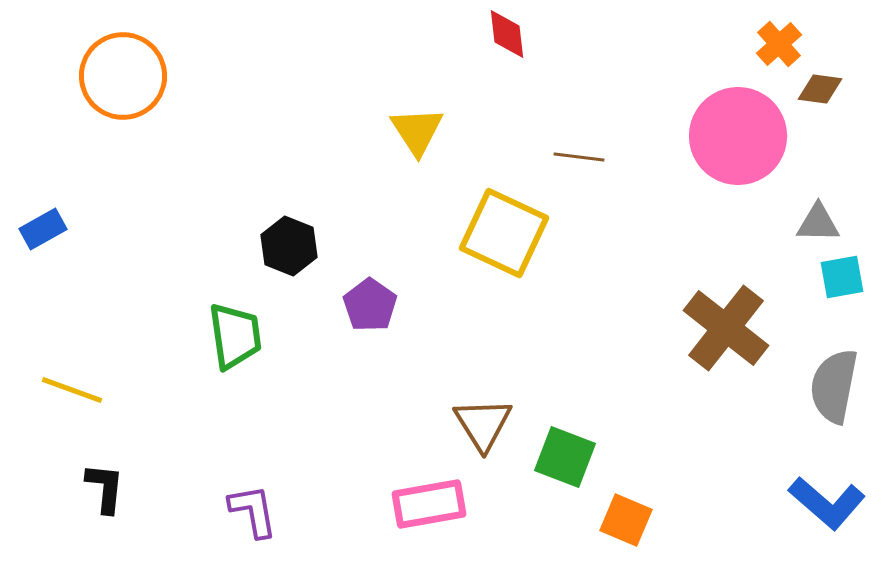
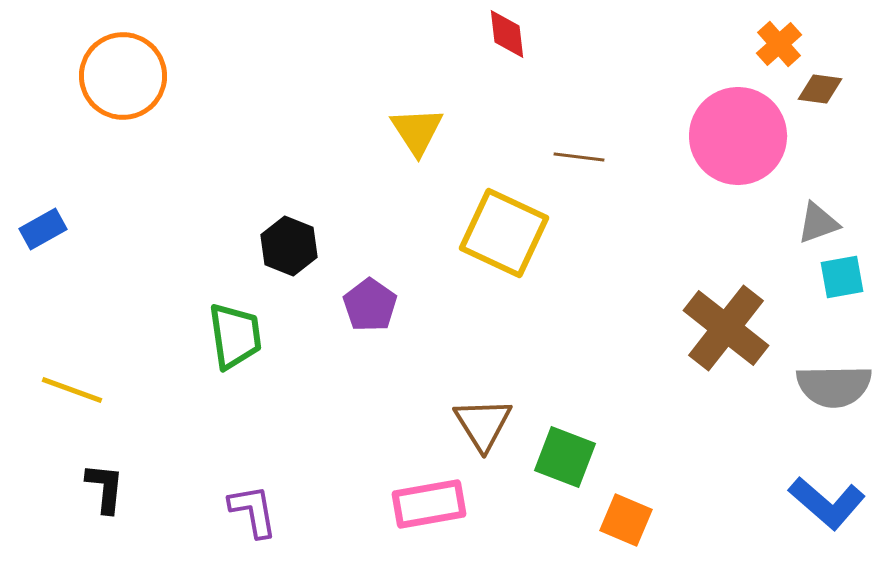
gray triangle: rotated 21 degrees counterclockwise
gray semicircle: rotated 102 degrees counterclockwise
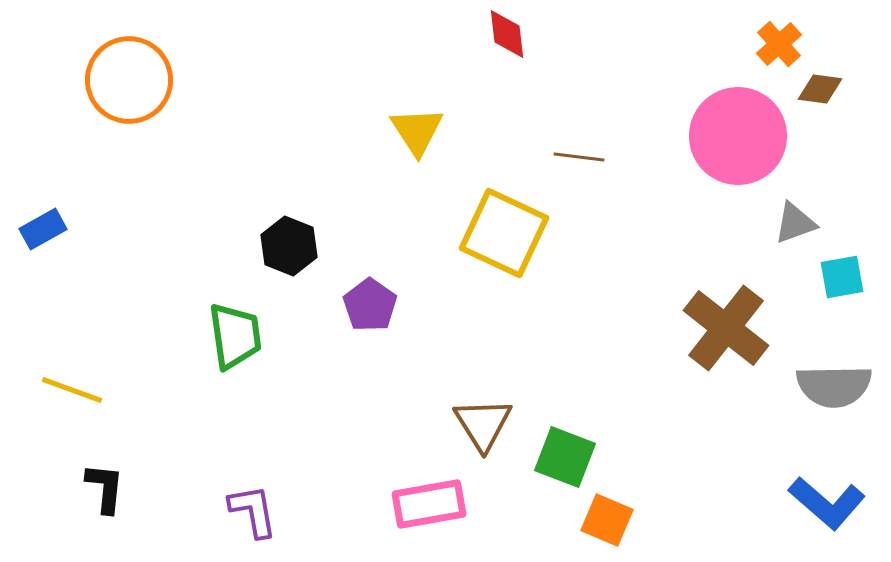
orange circle: moved 6 px right, 4 px down
gray triangle: moved 23 px left
orange square: moved 19 px left
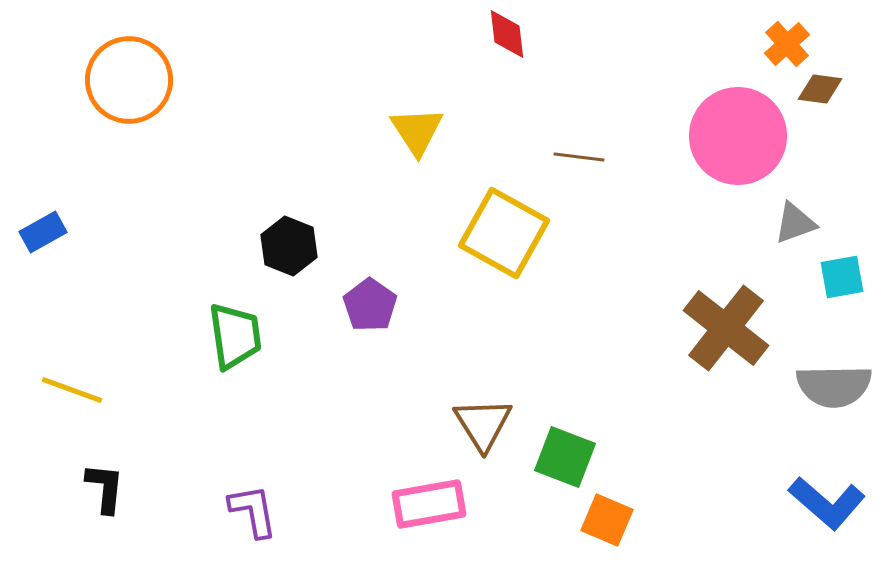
orange cross: moved 8 px right
blue rectangle: moved 3 px down
yellow square: rotated 4 degrees clockwise
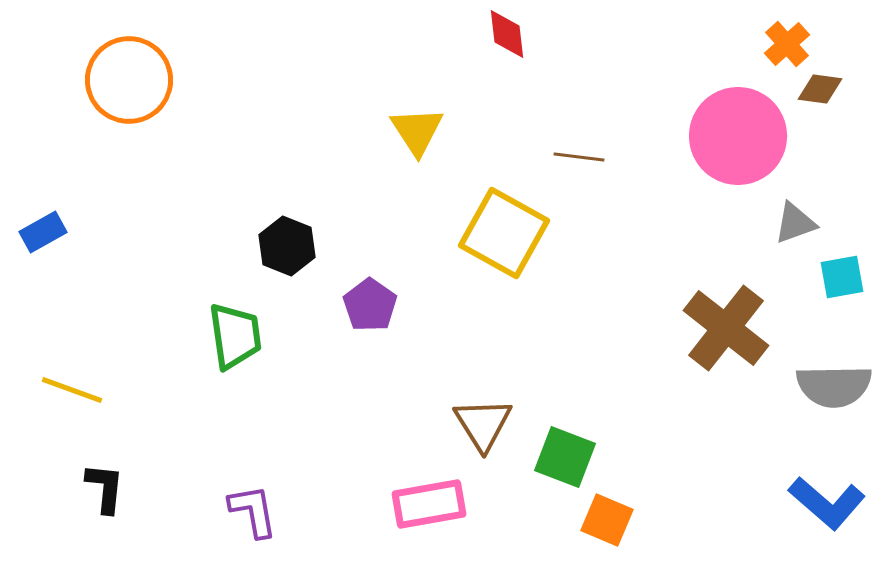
black hexagon: moved 2 px left
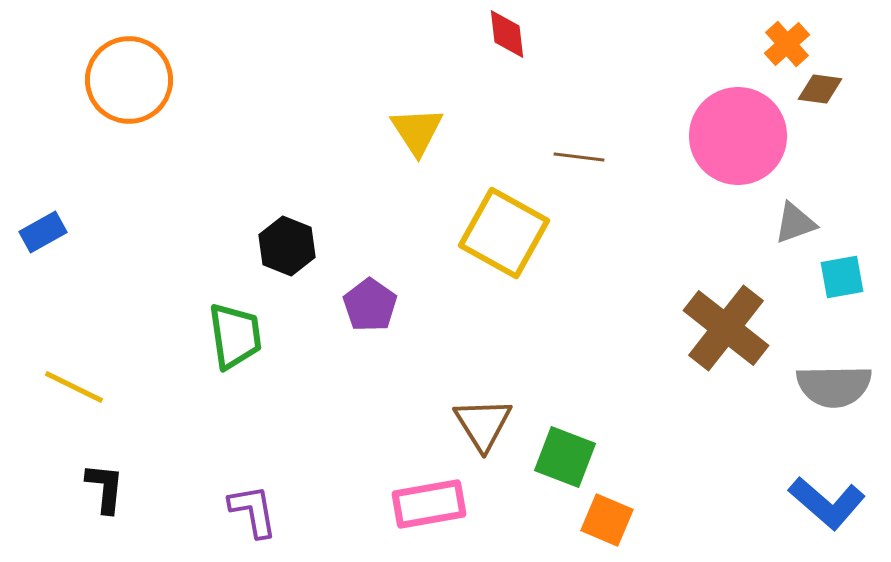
yellow line: moved 2 px right, 3 px up; rotated 6 degrees clockwise
